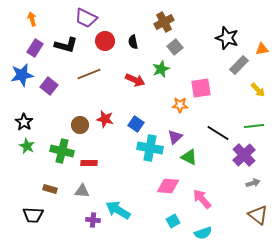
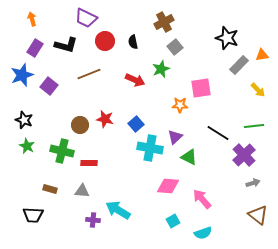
orange triangle at (262, 49): moved 6 px down
blue star at (22, 75): rotated 10 degrees counterclockwise
black star at (24, 122): moved 2 px up; rotated 12 degrees counterclockwise
blue square at (136, 124): rotated 14 degrees clockwise
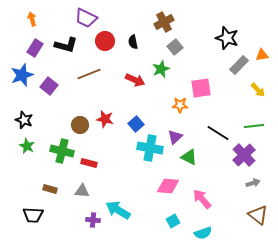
red rectangle at (89, 163): rotated 14 degrees clockwise
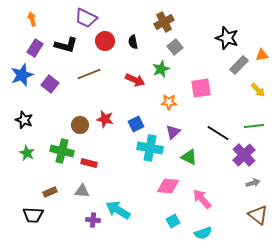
purple square at (49, 86): moved 1 px right, 2 px up
orange star at (180, 105): moved 11 px left, 3 px up
blue square at (136, 124): rotated 14 degrees clockwise
purple triangle at (175, 137): moved 2 px left, 5 px up
green star at (27, 146): moved 7 px down
brown rectangle at (50, 189): moved 3 px down; rotated 40 degrees counterclockwise
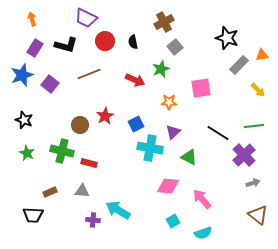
red star at (105, 119): moved 3 px up; rotated 30 degrees clockwise
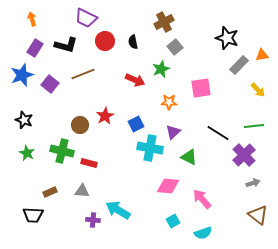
brown line at (89, 74): moved 6 px left
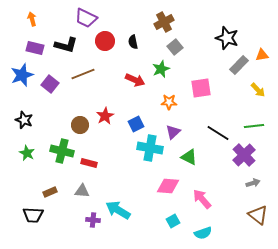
purple rectangle at (35, 48): rotated 72 degrees clockwise
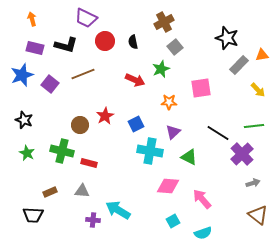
cyan cross at (150, 148): moved 3 px down
purple cross at (244, 155): moved 2 px left, 1 px up
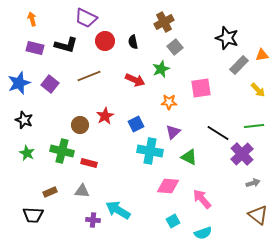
brown line at (83, 74): moved 6 px right, 2 px down
blue star at (22, 75): moved 3 px left, 8 px down
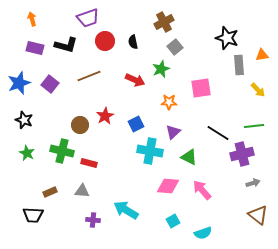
purple trapezoid at (86, 18): moved 2 px right; rotated 45 degrees counterclockwise
gray rectangle at (239, 65): rotated 48 degrees counterclockwise
purple cross at (242, 154): rotated 30 degrees clockwise
pink arrow at (202, 199): moved 9 px up
cyan arrow at (118, 210): moved 8 px right
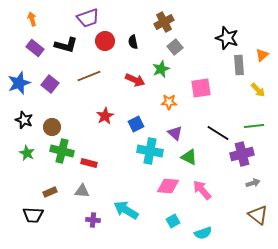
purple rectangle at (35, 48): rotated 24 degrees clockwise
orange triangle at (262, 55): rotated 32 degrees counterclockwise
brown circle at (80, 125): moved 28 px left, 2 px down
purple triangle at (173, 132): moved 2 px right, 1 px down; rotated 35 degrees counterclockwise
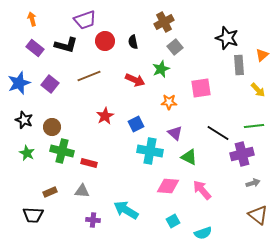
purple trapezoid at (88, 18): moved 3 px left, 2 px down
